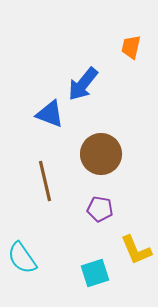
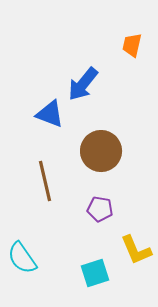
orange trapezoid: moved 1 px right, 2 px up
brown circle: moved 3 px up
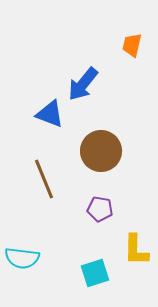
brown line: moved 1 px left, 2 px up; rotated 9 degrees counterclockwise
yellow L-shape: rotated 24 degrees clockwise
cyan semicircle: rotated 48 degrees counterclockwise
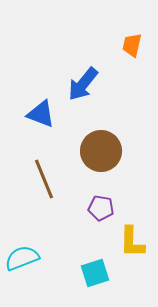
blue triangle: moved 9 px left
purple pentagon: moved 1 px right, 1 px up
yellow L-shape: moved 4 px left, 8 px up
cyan semicircle: rotated 152 degrees clockwise
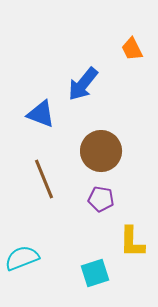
orange trapezoid: moved 4 px down; rotated 40 degrees counterclockwise
purple pentagon: moved 9 px up
